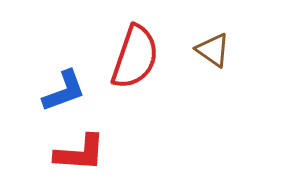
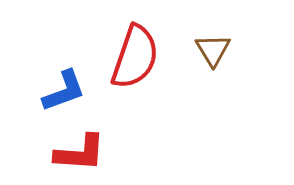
brown triangle: rotated 24 degrees clockwise
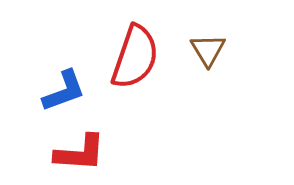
brown triangle: moved 5 px left
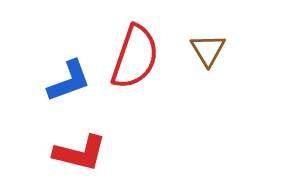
blue L-shape: moved 5 px right, 10 px up
red L-shape: rotated 10 degrees clockwise
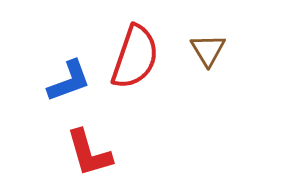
red L-shape: moved 9 px right; rotated 60 degrees clockwise
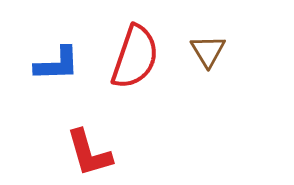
brown triangle: moved 1 px down
blue L-shape: moved 12 px left, 17 px up; rotated 18 degrees clockwise
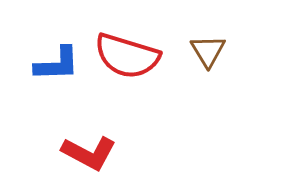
red semicircle: moved 8 px left, 1 px up; rotated 88 degrees clockwise
red L-shape: rotated 46 degrees counterclockwise
